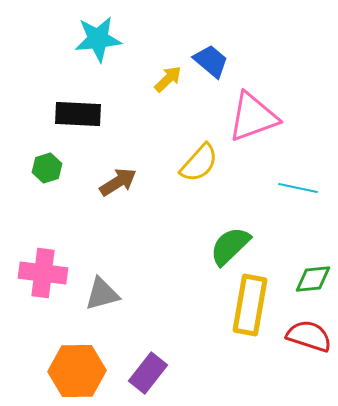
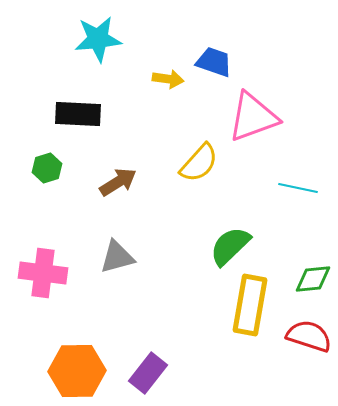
blue trapezoid: moved 3 px right, 1 px down; rotated 21 degrees counterclockwise
yellow arrow: rotated 52 degrees clockwise
gray triangle: moved 15 px right, 37 px up
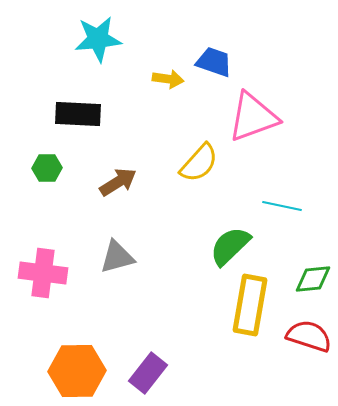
green hexagon: rotated 16 degrees clockwise
cyan line: moved 16 px left, 18 px down
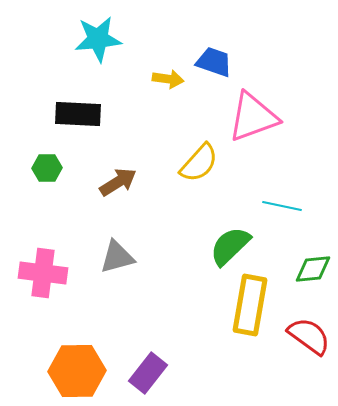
green diamond: moved 10 px up
red semicircle: rotated 18 degrees clockwise
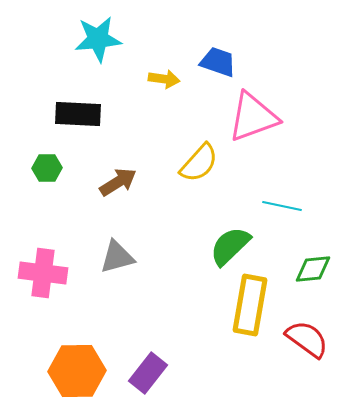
blue trapezoid: moved 4 px right
yellow arrow: moved 4 px left
red semicircle: moved 2 px left, 3 px down
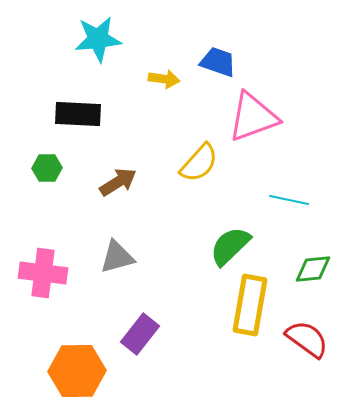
cyan line: moved 7 px right, 6 px up
purple rectangle: moved 8 px left, 39 px up
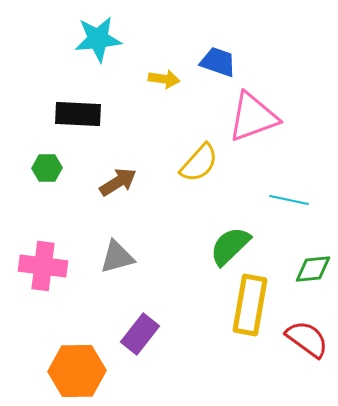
pink cross: moved 7 px up
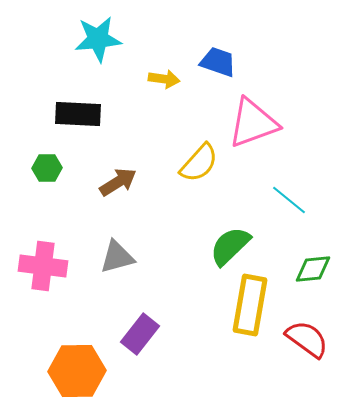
pink triangle: moved 6 px down
cyan line: rotated 27 degrees clockwise
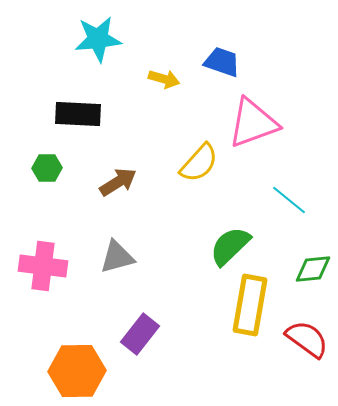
blue trapezoid: moved 4 px right
yellow arrow: rotated 8 degrees clockwise
